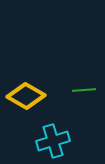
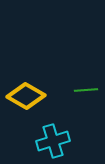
green line: moved 2 px right
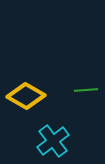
cyan cross: rotated 20 degrees counterclockwise
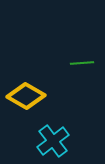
green line: moved 4 px left, 27 px up
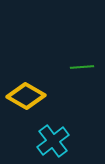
green line: moved 4 px down
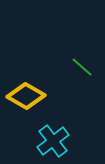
green line: rotated 45 degrees clockwise
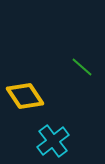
yellow diamond: moved 1 px left; rotated 27 degrees clockwise
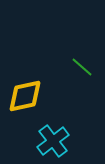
yellow diamond: rotated 69 degrees counterclockwise
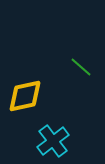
green line: moved 1 px left
